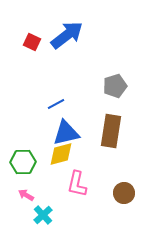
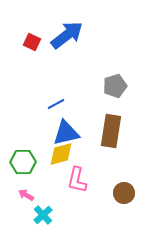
pink L-shape: moved 4 px up
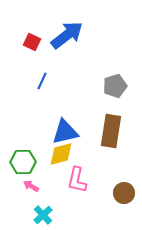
blue line: moved 14 px left, 23 px up; rotated 36 degrees counterclockwise
blue triangle: moved 1 px left, 1 px up
pink arrow: moved 5 px right, 9 px up
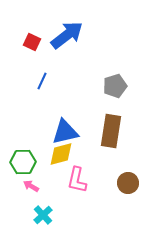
brown circle: moved 4 px right, 10 px up
